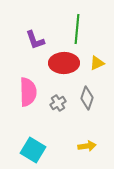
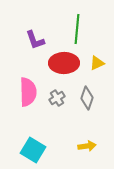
gray cross: moved 1 px left, 5 px up
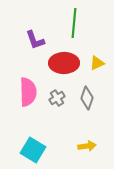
green line: moved 3 px left, 6 px up
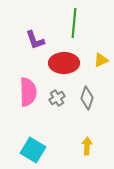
yellow triangle: moved 4 px right, 3 px up
yellow arrow: rotated 78 degrees counterclockwise
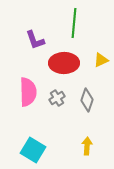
gray diamond: moved 2 px down
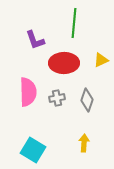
gray cross: rotated 21 degrees clockwise
yellow arrow: moved 3 px left, 3 px up
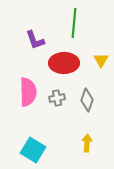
yellow triangle: rotated 35 degrees counterclockwise
yellow arrow: moved 3 px right
